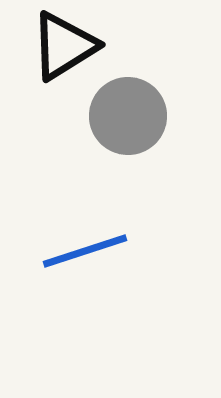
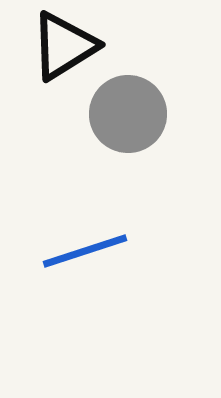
gray circle: moved 2 px up
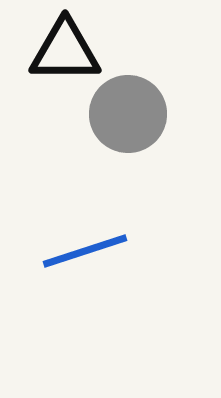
black triangle: moved 1 px right, 5 px down; rotated 32 degrees clockwise
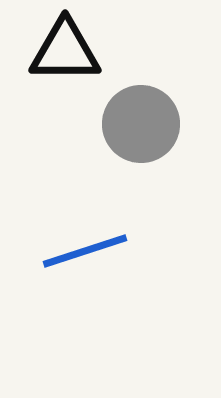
gray circle: moved 13 px right, 10 px down
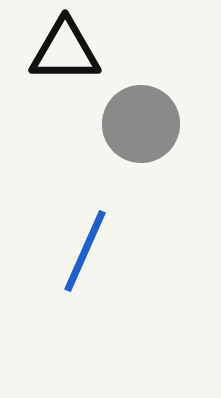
blue line: rotated 48 degrees counterclockwise
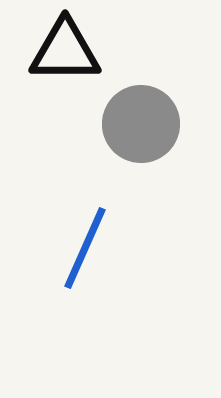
blue line: moved 3 px up
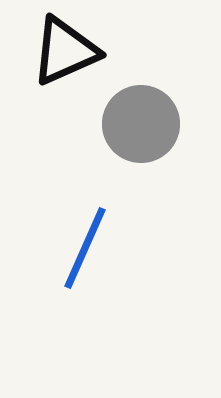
black triangle: rotated 24 degrees counterclockwise
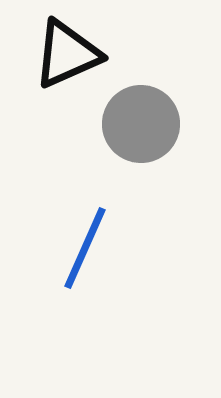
black triangle: moved 2 px right, 3 px down
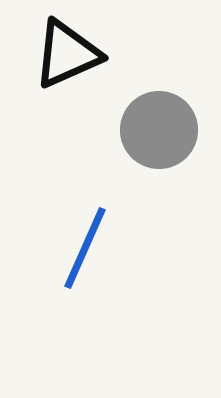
gray circle: moved 18 px right, 6 px down
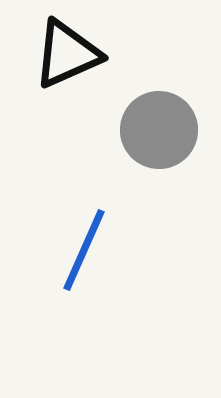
blue line: moved 1 px left, 2 px down
